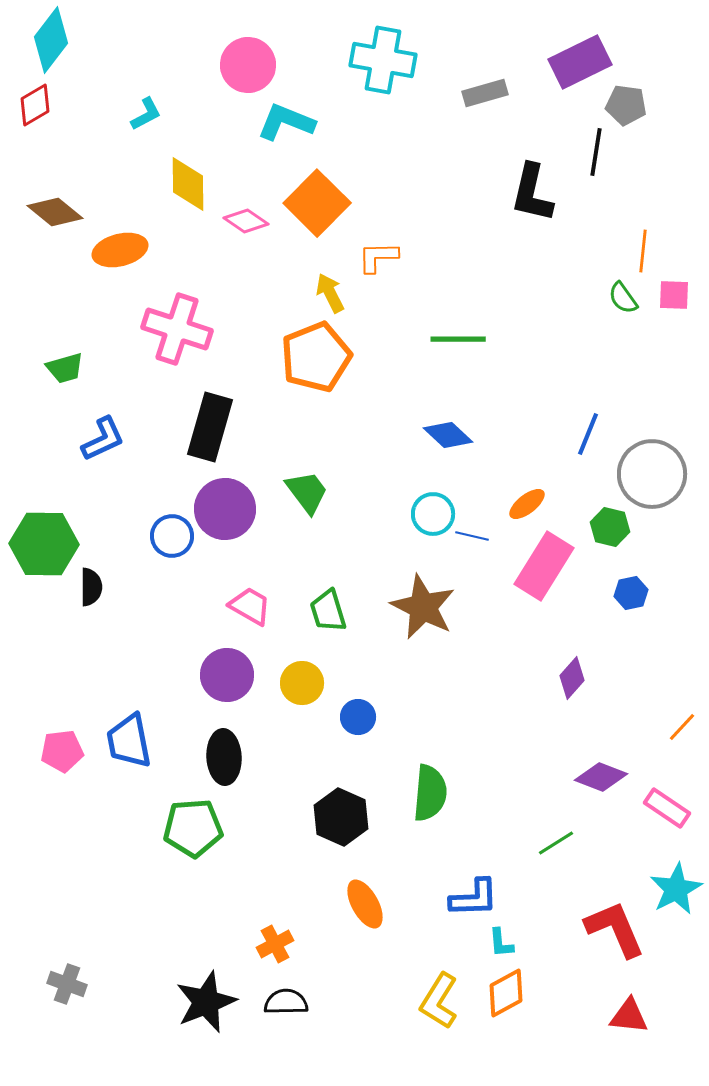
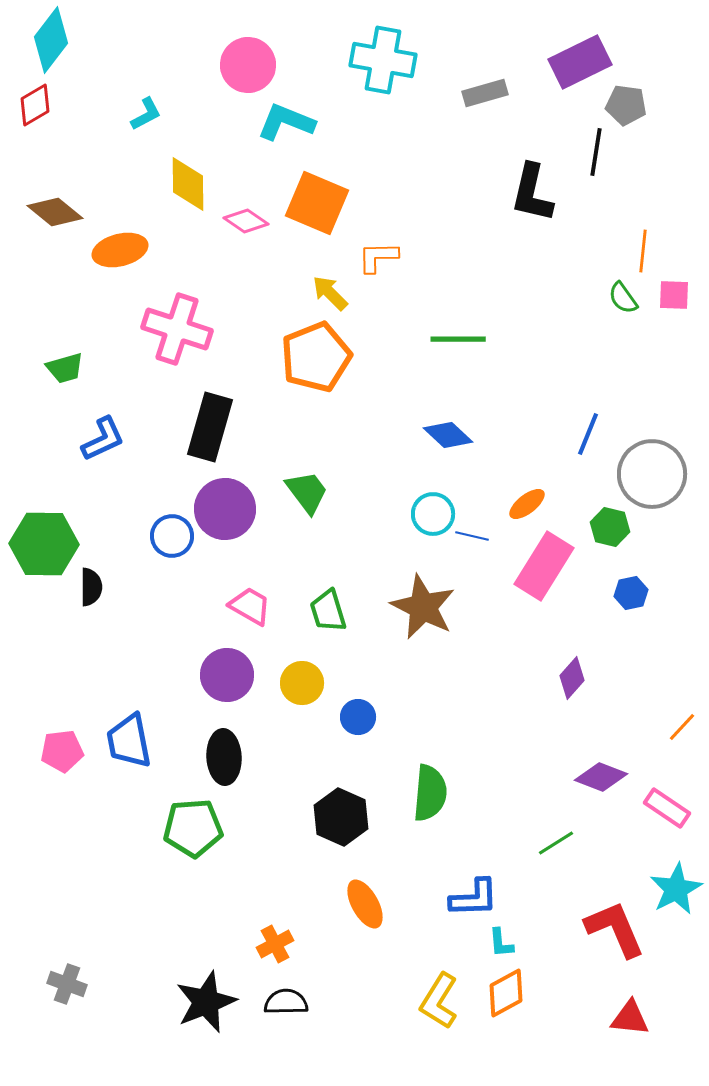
orange square at (317, 203): rotated 22 degrees counterclockwise
yellow arrow at (330, 293): rotated 18 degrees counterclockwise
red triangle at (629, 1016): moved 1 px right, 2 px down
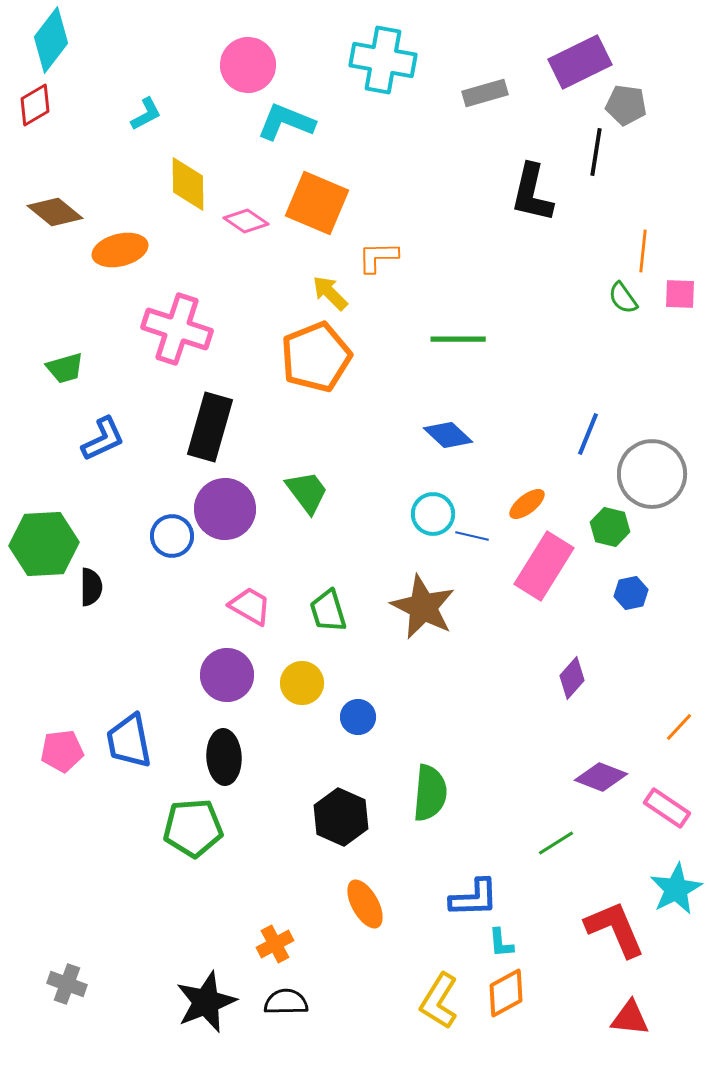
pink square at (674, 295): moved 6 px right, 1 px up
green hexagon at (44, 544): rotated 4 degrees counterclockwise
orange line at (682, 727): moved 3 px left
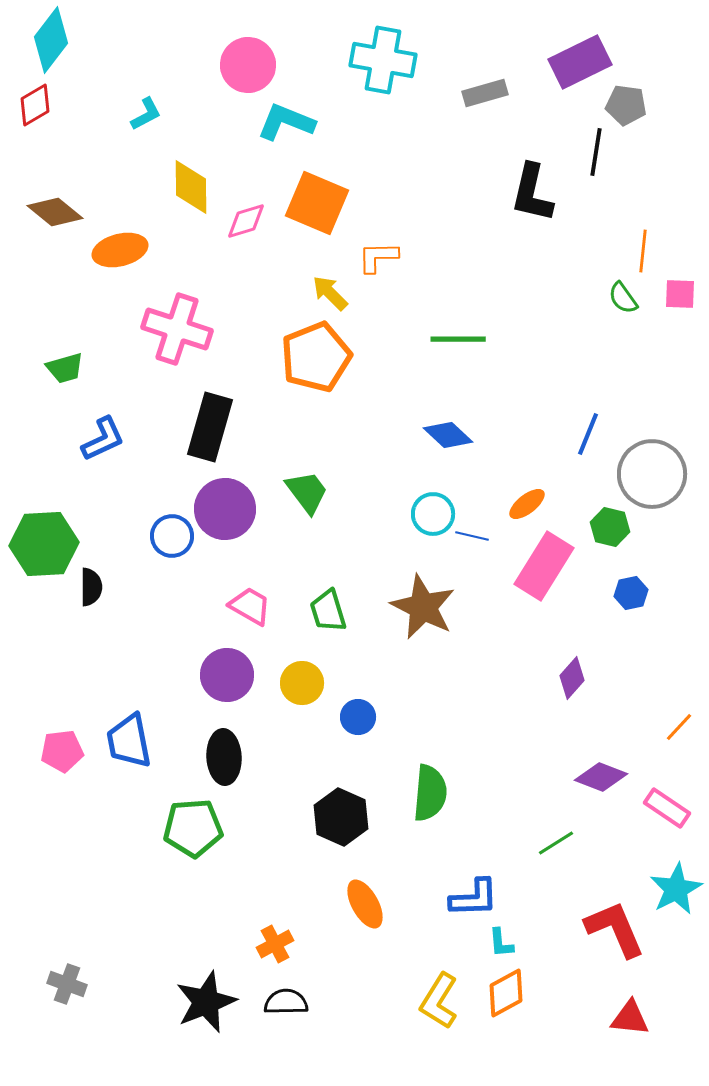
yellow diamond at (188, 184): moved 3 px right, 3 px down
pink diamond at (246, 221): rotated 51 degrees counterclockwise
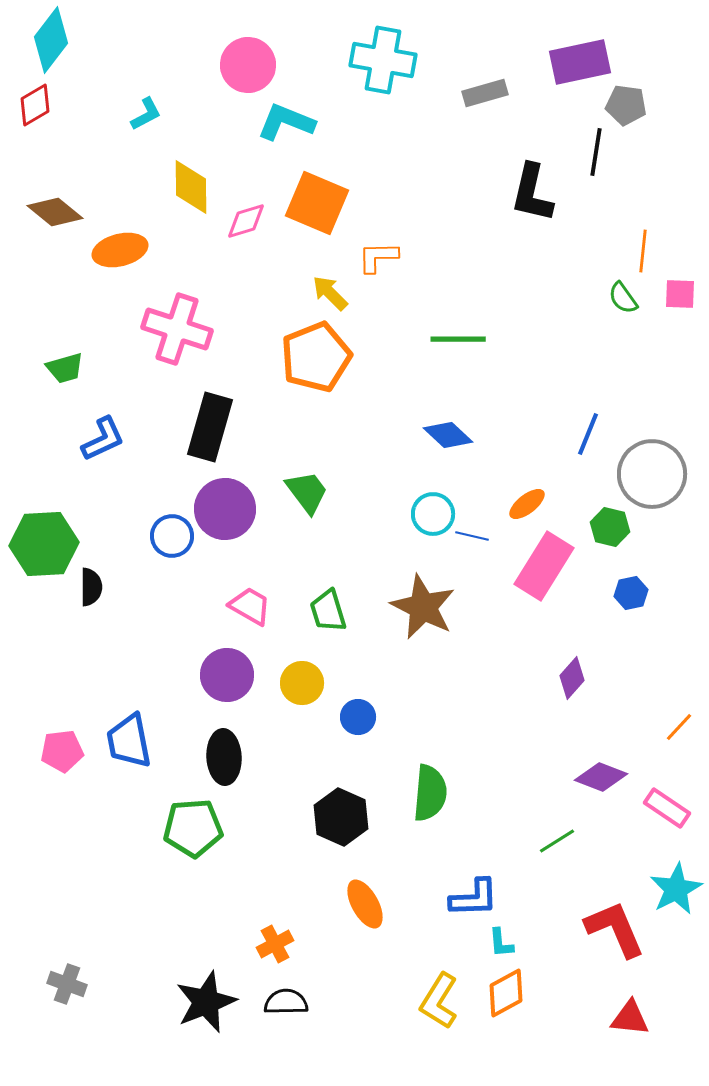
purple rectangle at (580, 62): rotated 14 degrees clockwise
green line at (556, 843): moved 1 px right, 2 px up
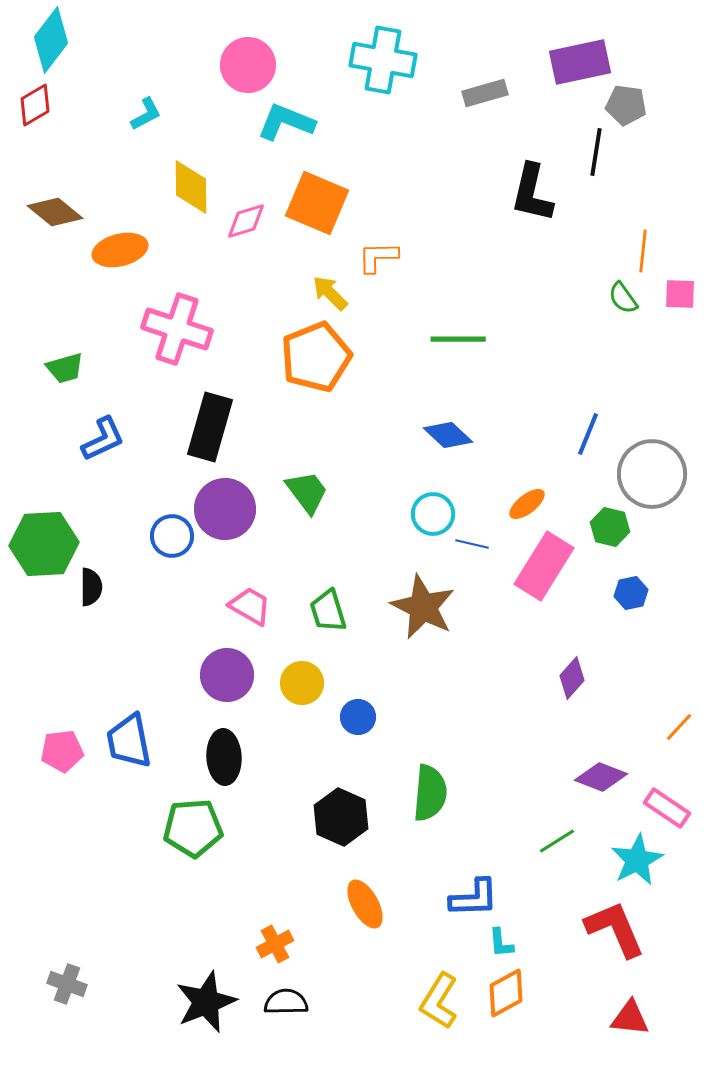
blue line at (472, 536): moved 8 px down
cyan star at (676, 889): moved 39 px left, 29 px up
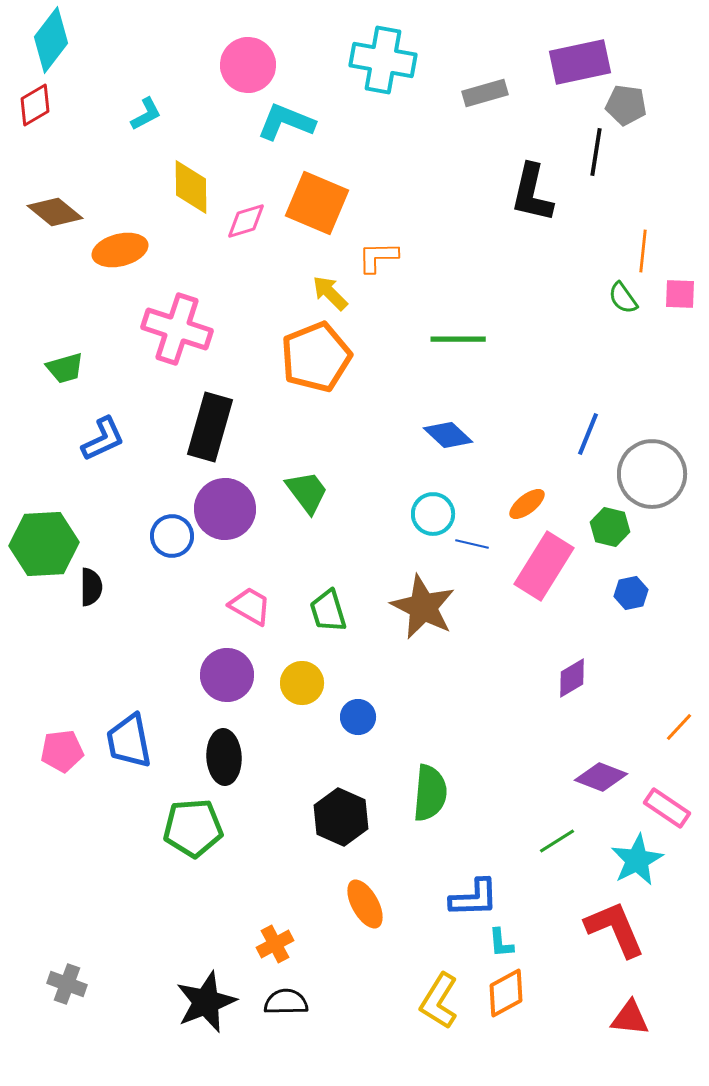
purple diamond at (572, 678): rotated 18 degrees clockwise
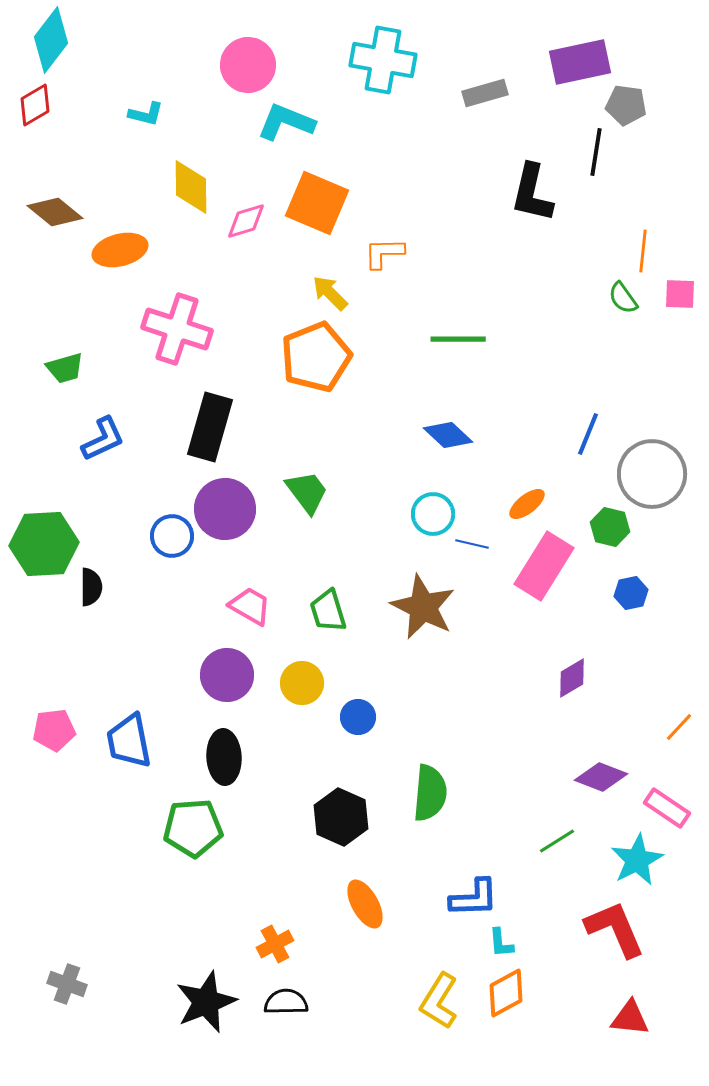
cyan L-shape at (146, 114): rotated 42 degrees clockwise
orange L-shape at (378, 257): moved 6 px right, 4 px up
pink pentagon at (62, 751): moved 8 px left, 21 px up
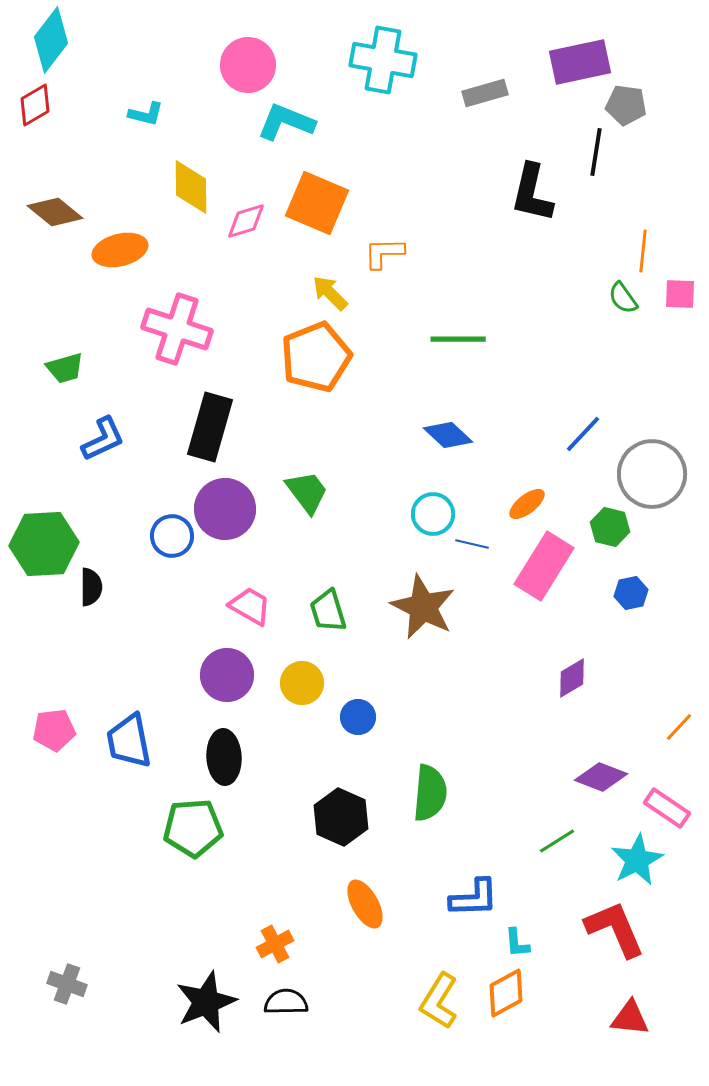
blue line at (588, 434): moved 5 px left; rotated 21 degrees clockwise
cyan L-shape at (501, 943): moved 16 px right
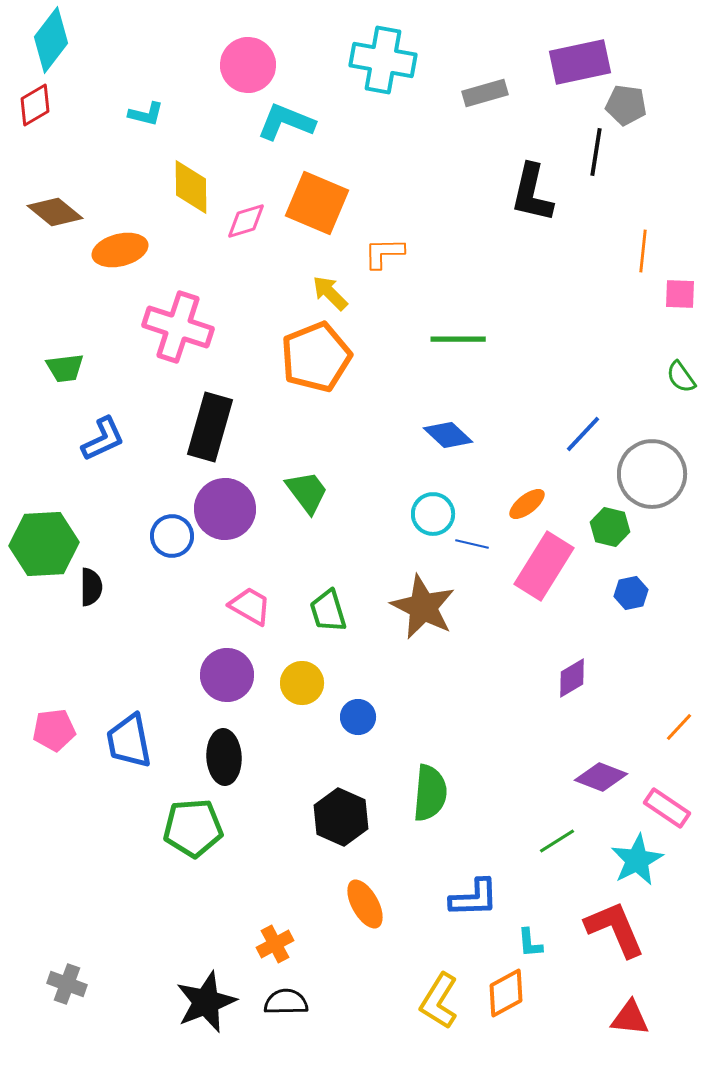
green semicircle at (623, 298): moved 58 px right, 79 px down
pink cross at (177, 329): moved 1 px right, 2 px up
green trapezoid at (65, 368): rotated 9 degrees clockwise
cyan L-shape at (517, 943): moved 13 px right
